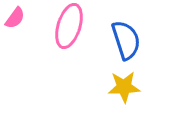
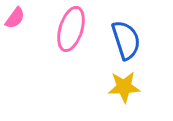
pink ellipse: moved 2 px right, 3 px down
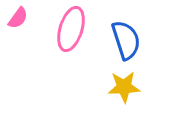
pink semicircle: moved 3 px right
